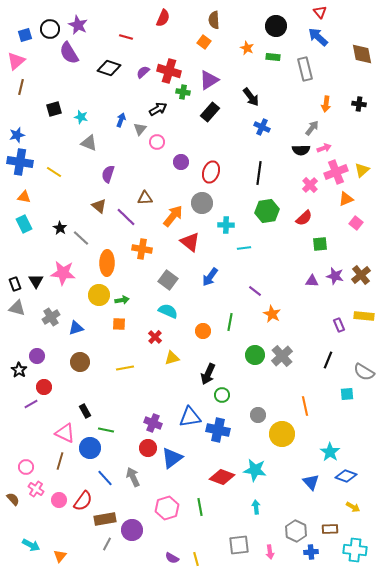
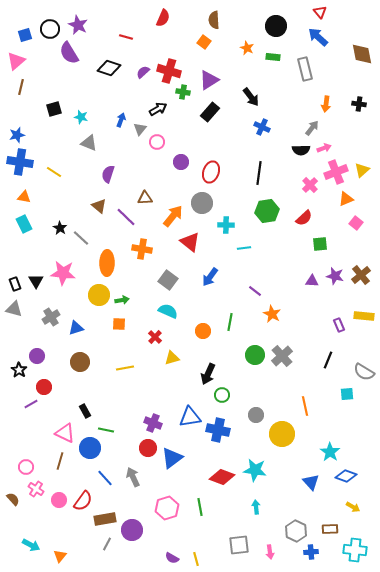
gray triangle at (17, 308): moved 3 px left, 1 px down
gray circle at (258, 415): moved 2 px left
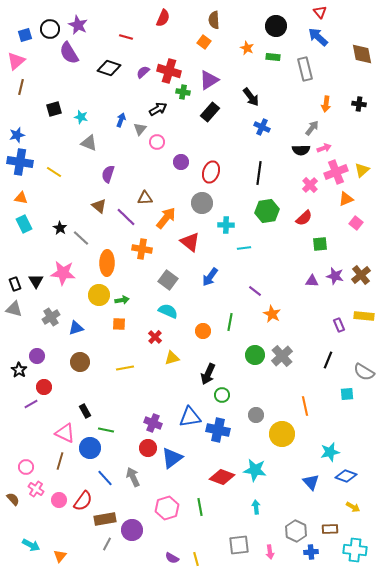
orange triangle at (24, 197): moved 3 px left, 1 px down
orange arrow at (173, 216): moved 7 px left, 2 px down
cyan star at (330, 452): rotated 24 degrees clockwise
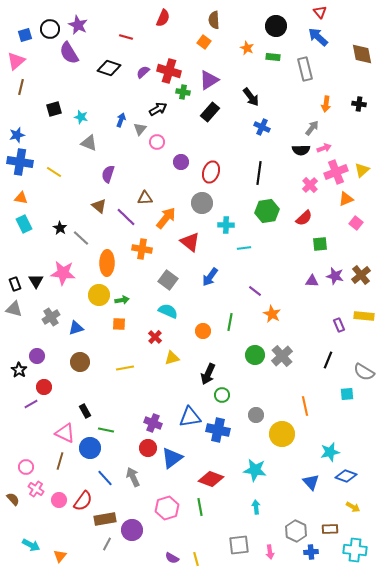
red diamond at (222, 477): moved 11 px left, 2 px down
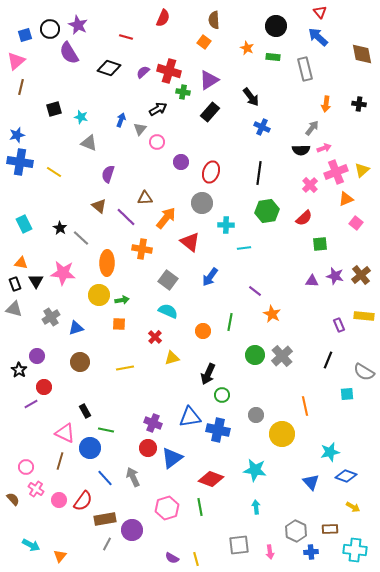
orange triangle at (21, 198): moved 65 px down
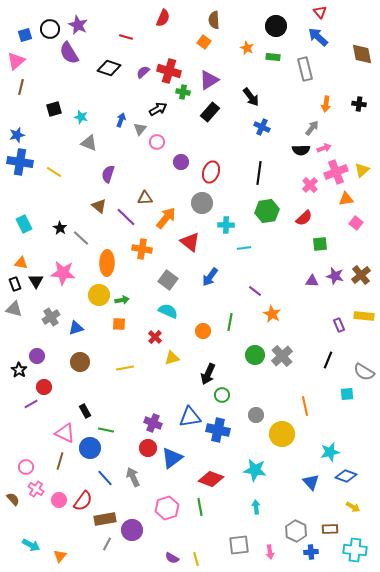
orange triangle at (346, 199): rotated 14 degrees clockwise
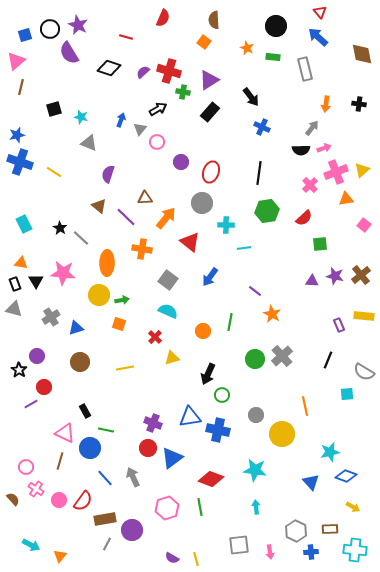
blue cross at (20, 162): rotated 10 degrees clockwise
pink square at (356, 223): moved 8 px right, 2 px down
orange square at (119, 324): rotated 16 degrees clockwise
green circle at (255, 355): moved 4 px down
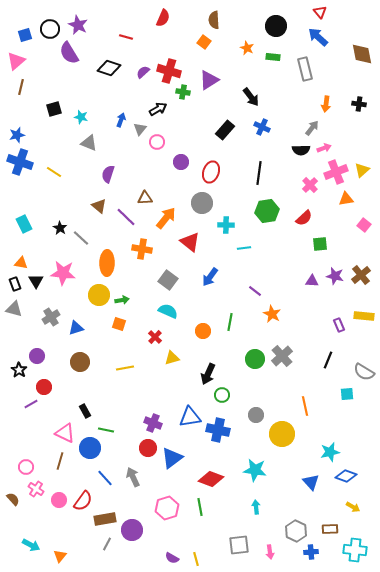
black rectangle at (210, 112): moved 15 px right, 18 px down
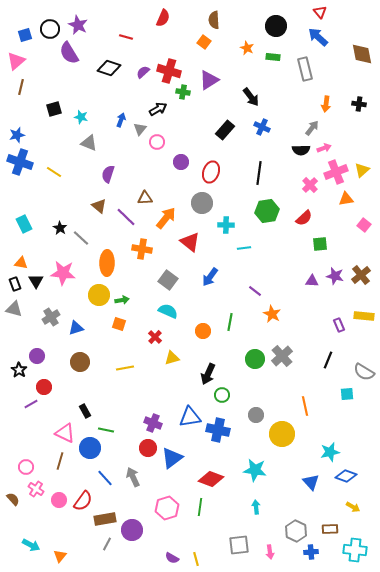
green line at (200, 507): rotated 18 degrees clockwise
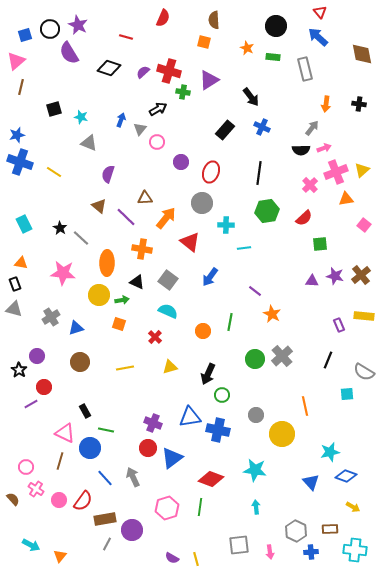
orange square at (204, 42): rotated 24 degrees counterclockwise
black triangle at (36, 281): moved 101 px right, 1 px down; rotated 35 degrees counterclockwise
yellow triangle at (172, 358): moved 2 px left, 9 px down
